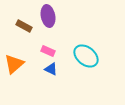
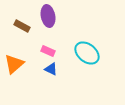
brown rectangle: moved 2 px left
cyan ellipse: moved 1 px right, 3 px up
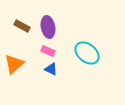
purple ellipse: moved 11 px down
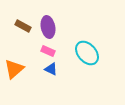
brown rectangle: moved 1 px right
cyan ellipse: rotated 10 degrees clockwise
orange triangle: moved 5 px down
